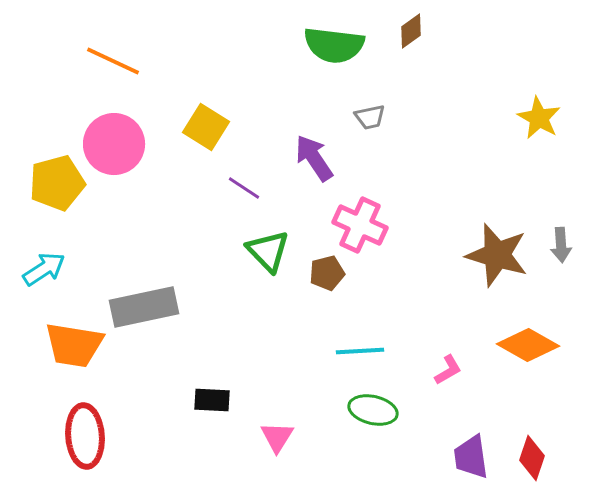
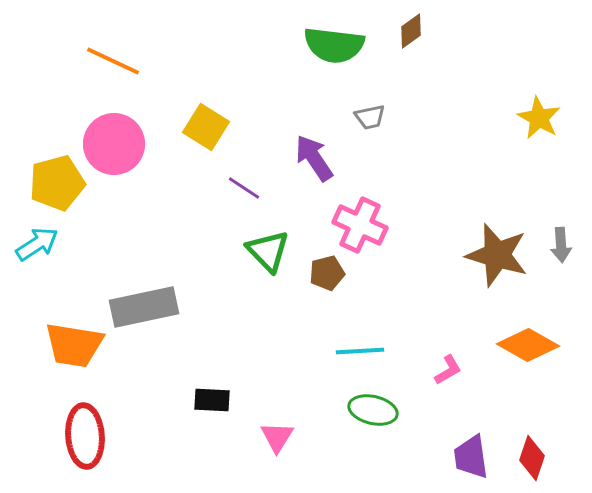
cyan arrow: moved 7 px left, 25 px up
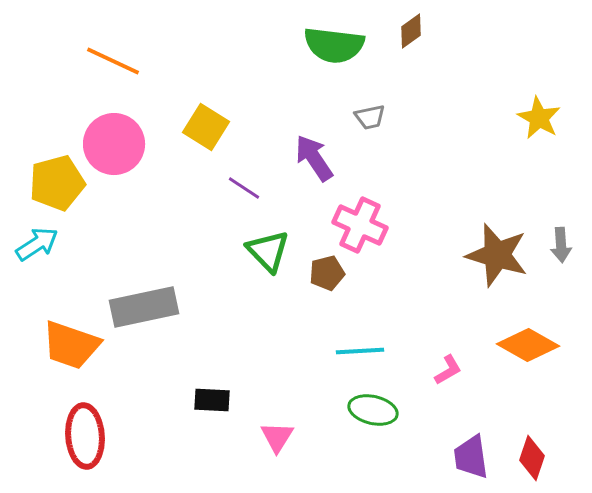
orange trapezoid: moved 3 px left; rotated 10 degrees clockwise
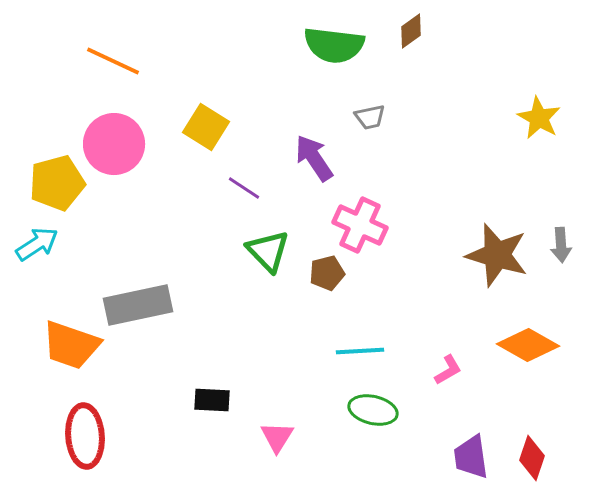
gray rectangle: moved 6 px left, 2 px up
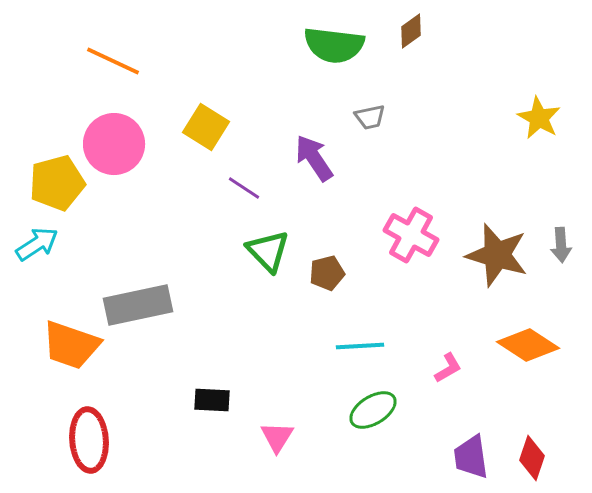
pink cross: moved 51 px right, 10 px down; rotated 4 degrees clockwise
orange diamond: rotated 4 degrees clockwise
cyan line: moved 5 px up
pink L-shape: moved 2 px up
green ellipse: rotated 45 degrees counterclockwise
red ellipse: moved 4 px right, 4 px down
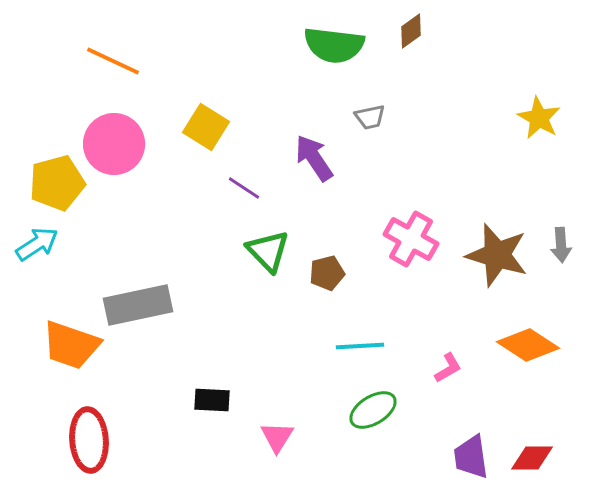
pink cross: moved 4 px down
red diamond: rotated 72 degrees clockwise
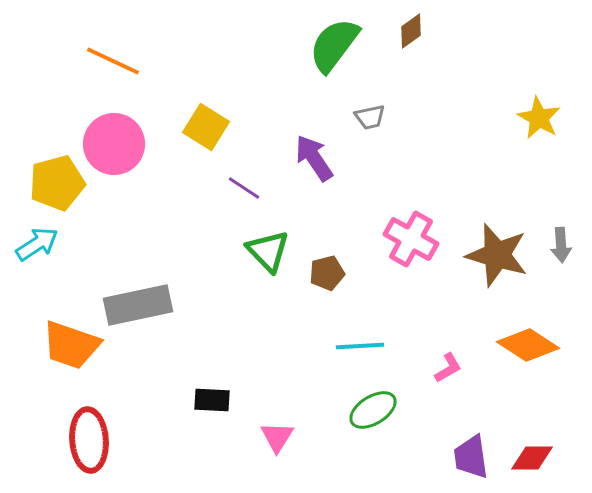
green semicircle: rotated 120 degrees clockwise
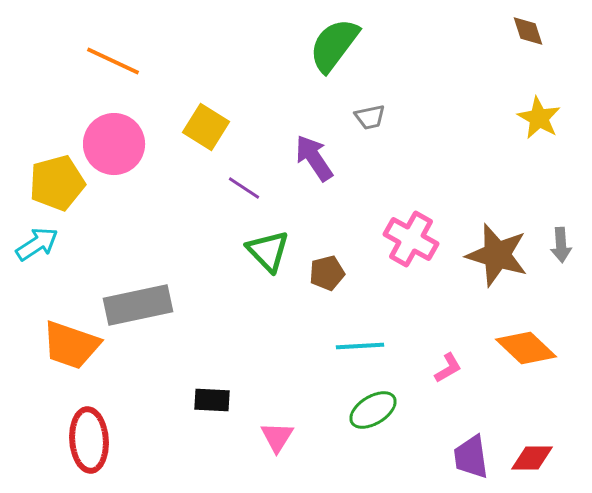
brown diamond: moved 117 px right; rotated 72 degrees counterclockwise
orange diamond: moved 2 px left, 3 px down; rotated 10 degrees clockwise
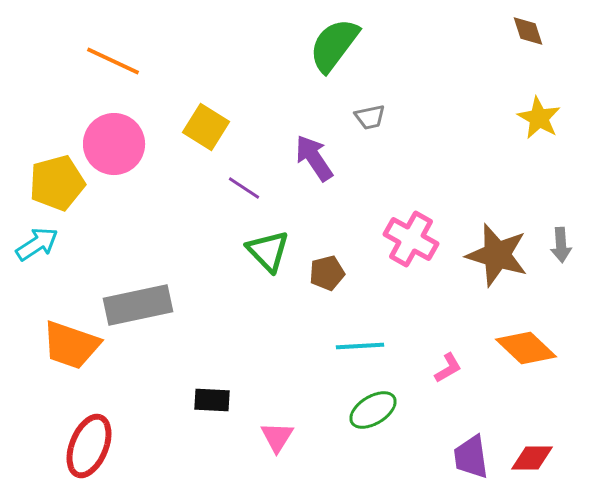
red ellipse: moved 6 px down; rotated 26 degrees clockwise
